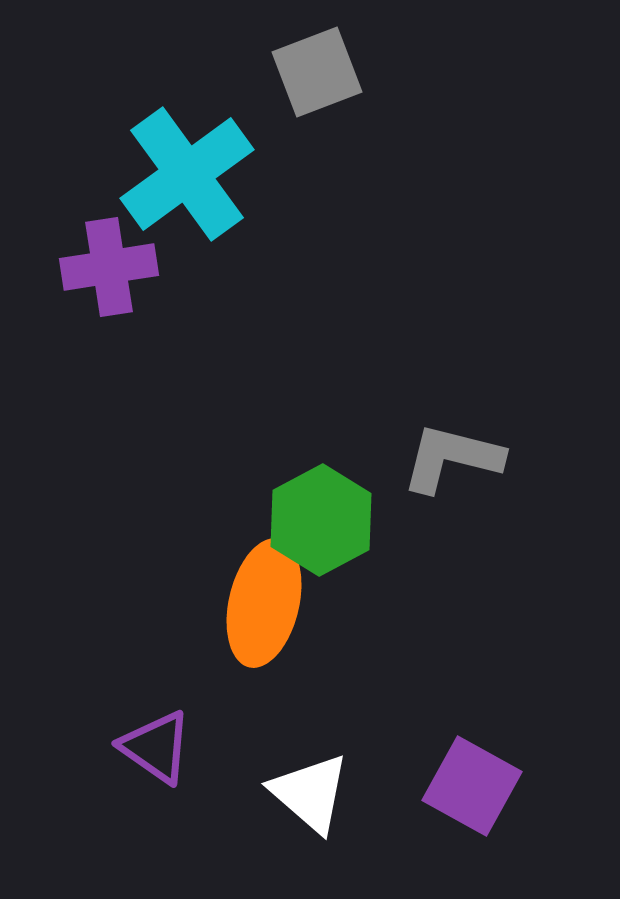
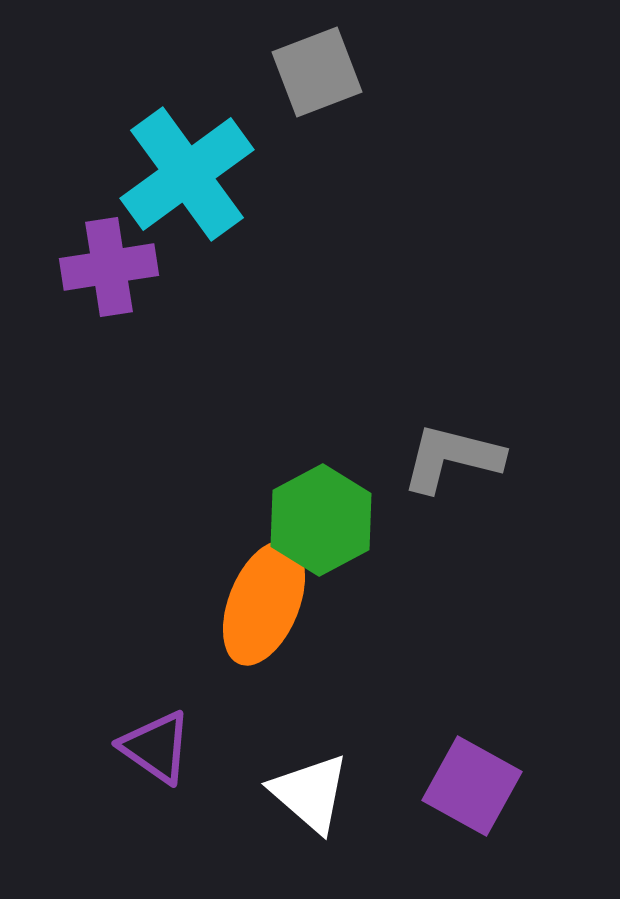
orange ellipse: rotated 9 degrees clockwise
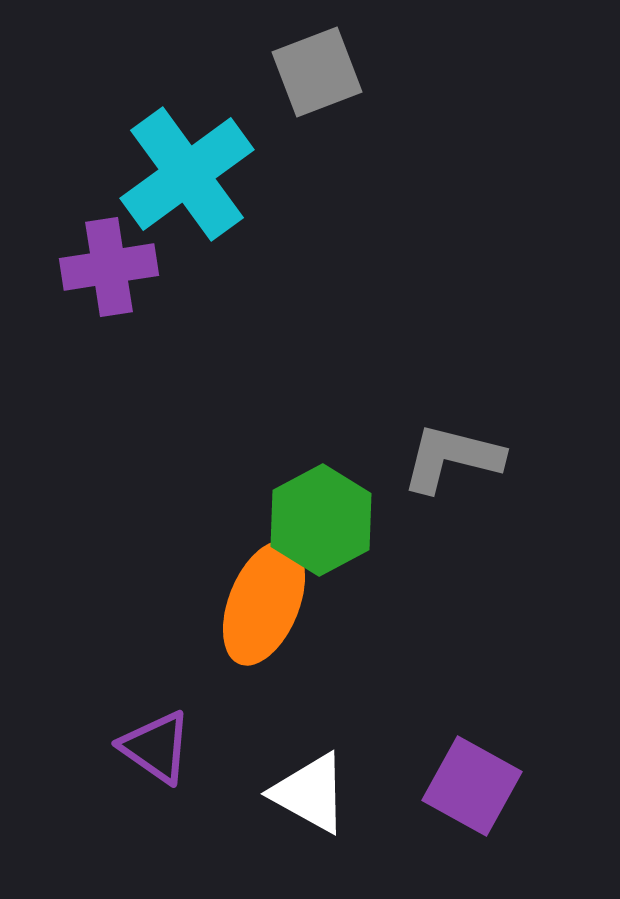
white triangle: rotated 12 degrees counterclockwise
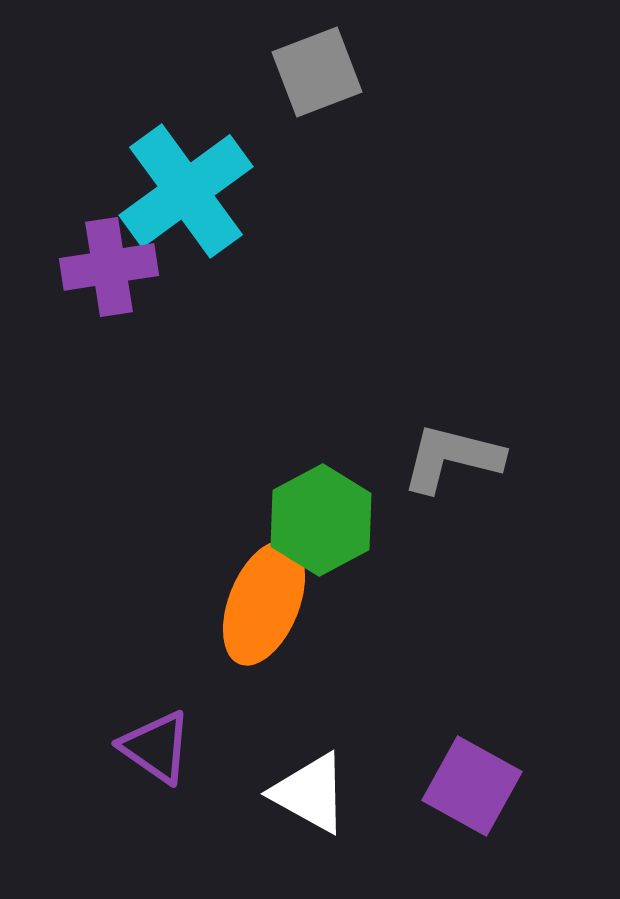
cyan cross: moved 1 px left, 17 px down
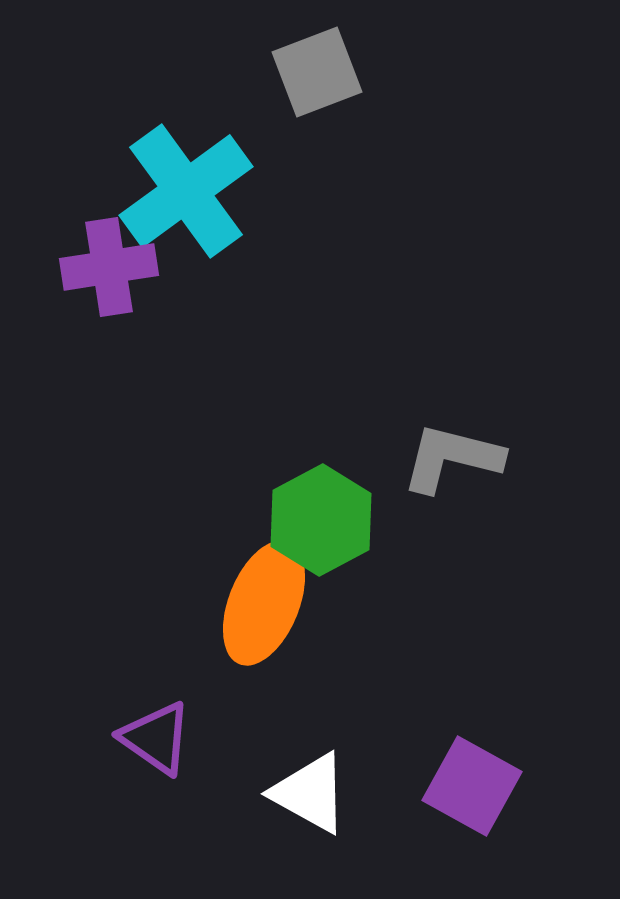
purple triangle: moved 9 px up
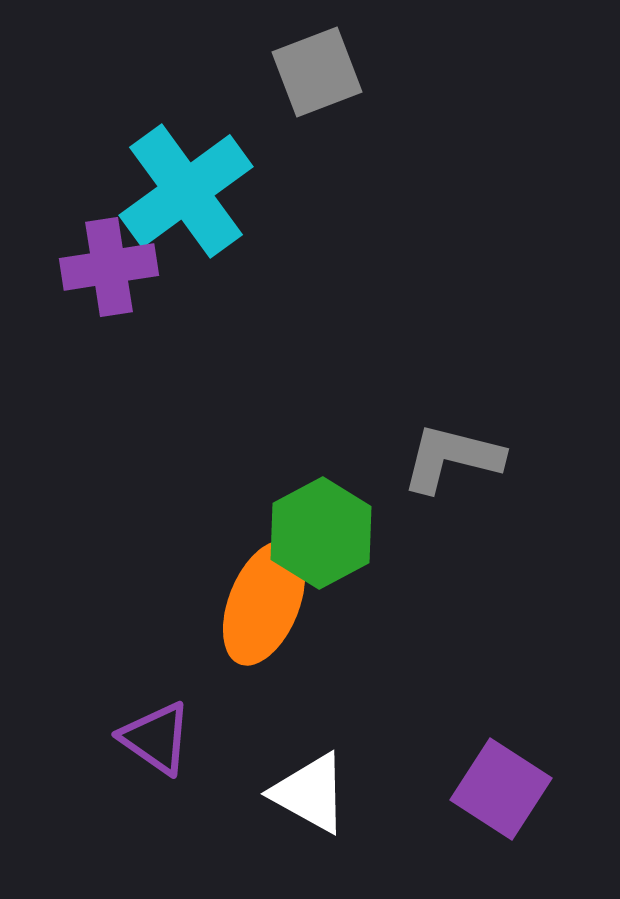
green hexagon: moved 13 px down
purple square: moved 29 px right, 3 px down; rotated 4 degrees clockwise
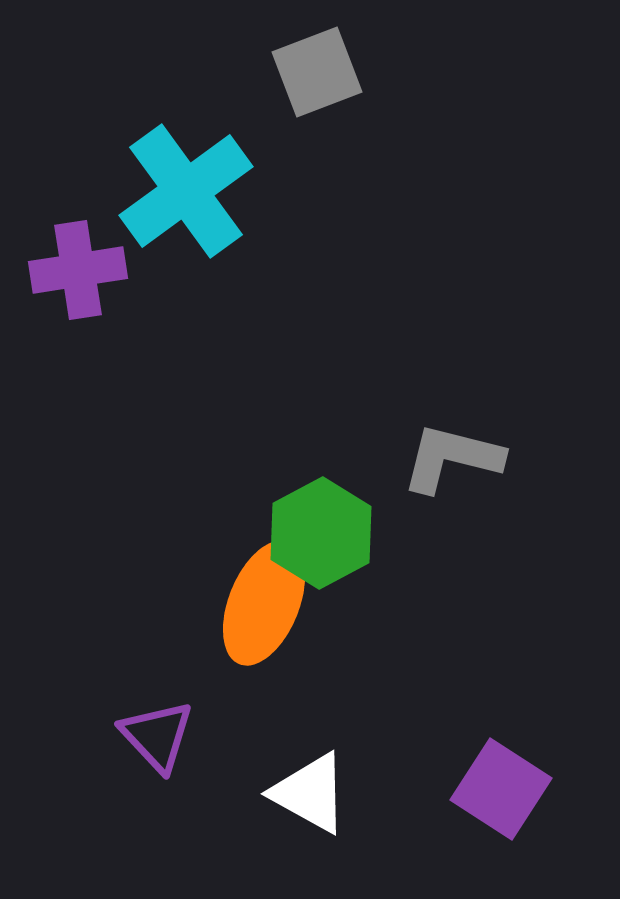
purple cross: moved 31 px left, 3 px down
purple triangle: moved 1 px right, 2 px up; rotated 12 degrees clockwise
